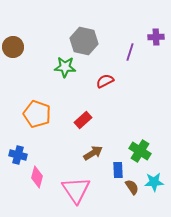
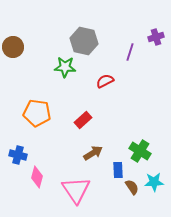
purple cross: rotated 14 degrees counterclockwise
orange pentagon: moved 1 px up; rotated 12 degrees counterclockwise
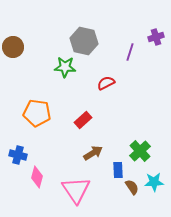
red semicircle: moved 1 px right, 2 px down
green cross: rotated 15 degrees clockwise
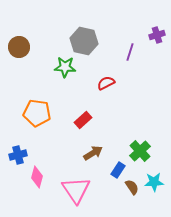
purple cross: moved 1 px right, 2 px up
brown circle: moved 6 px right
blue cross: rotated 30 degrees counterclockwise
blue rectangle: rotated 35 degrees clockwise
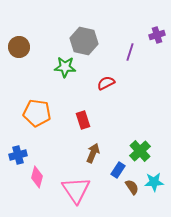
red rectangle: rotated 66 degrees counterclockwise
brown arrow: rotated 36 degrees counterclockwise
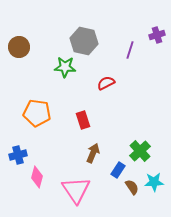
purple line: moved 2 px up
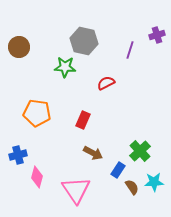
red rectangle: rotated 42 degrees clockwise
brown arrow: rotated 96 degrees clockwise
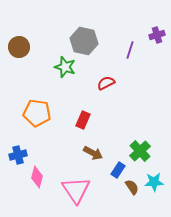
green star: rotated 15 degrees clockwise
